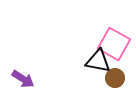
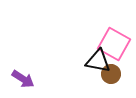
brown circle: moved 4 px left, 4 px up
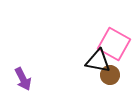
brown circle: moved 1 px left, 1 px down
purple arrow: rotated 30 degrees clockwise
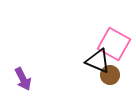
black triangle: rotated 12 degrees clockwise
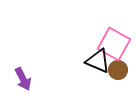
brown circle: moved 8 px right, 5 px up
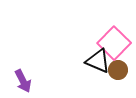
pink square: moved 1 px up; rotated 16 degrees clockwise
purple arrow: moved 2 px down
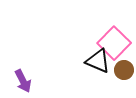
brown circle: moved 6 px right
